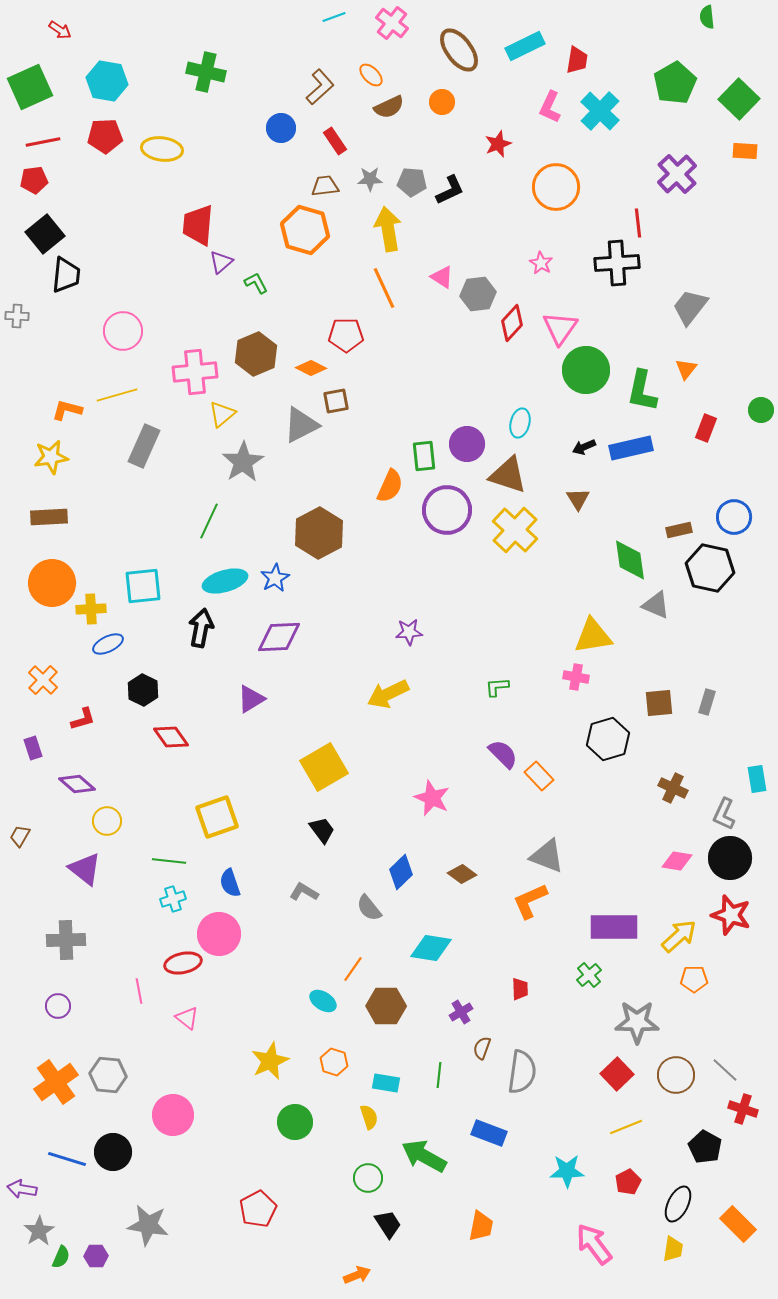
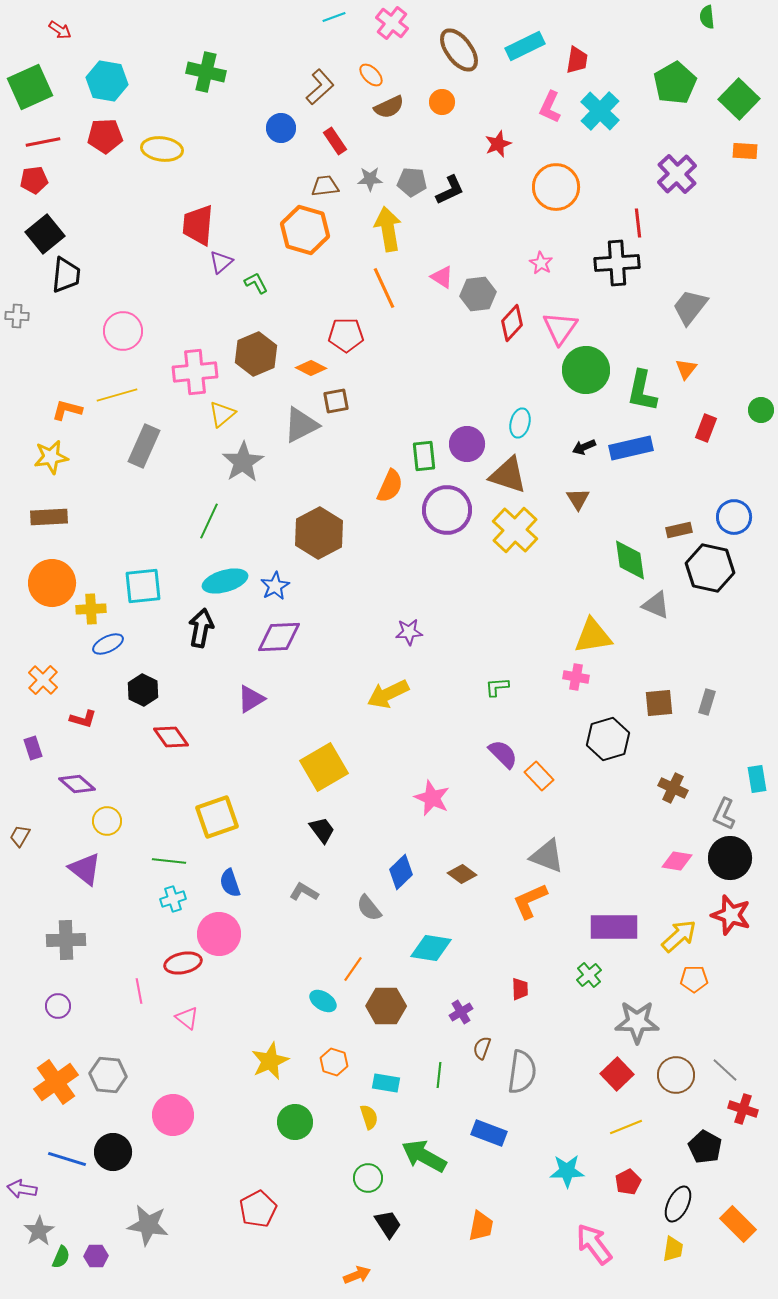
blue star at (275, 578): moved 8 px down
red L-shape at (83, 719): rotated 32 degrees clockwise
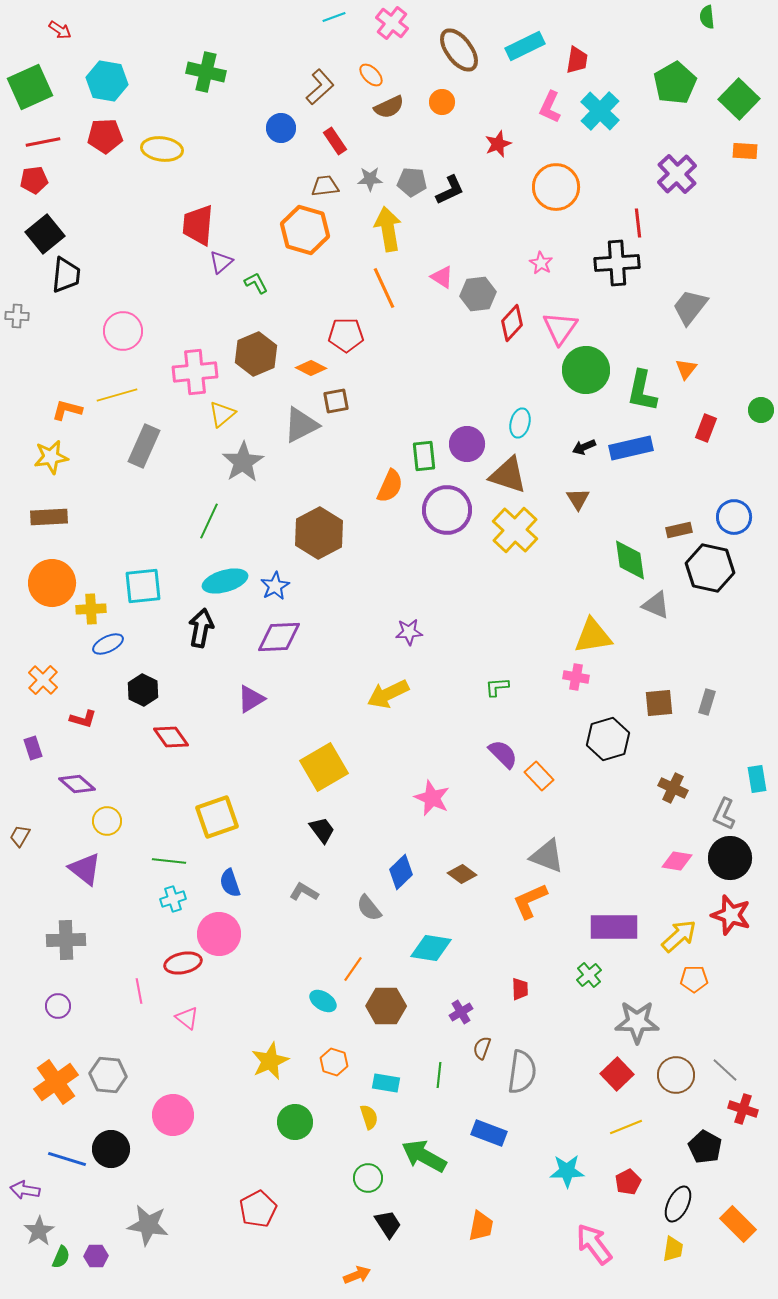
black circle at (113, 1152): moved 2 px left, 3 px up
purple arrow at (22, 1189): moved 3 px right, 1 px down
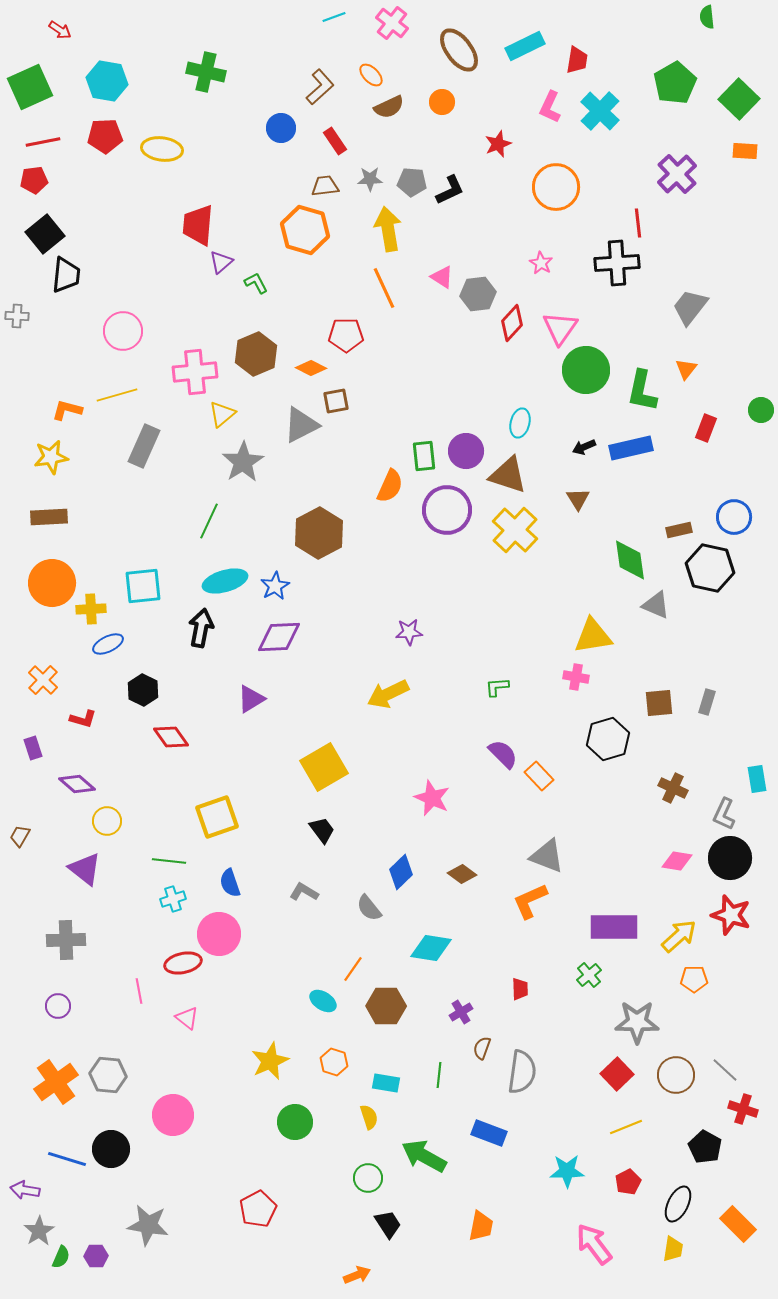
purple circle at (467, 444): moved 1 px left, 7 px down
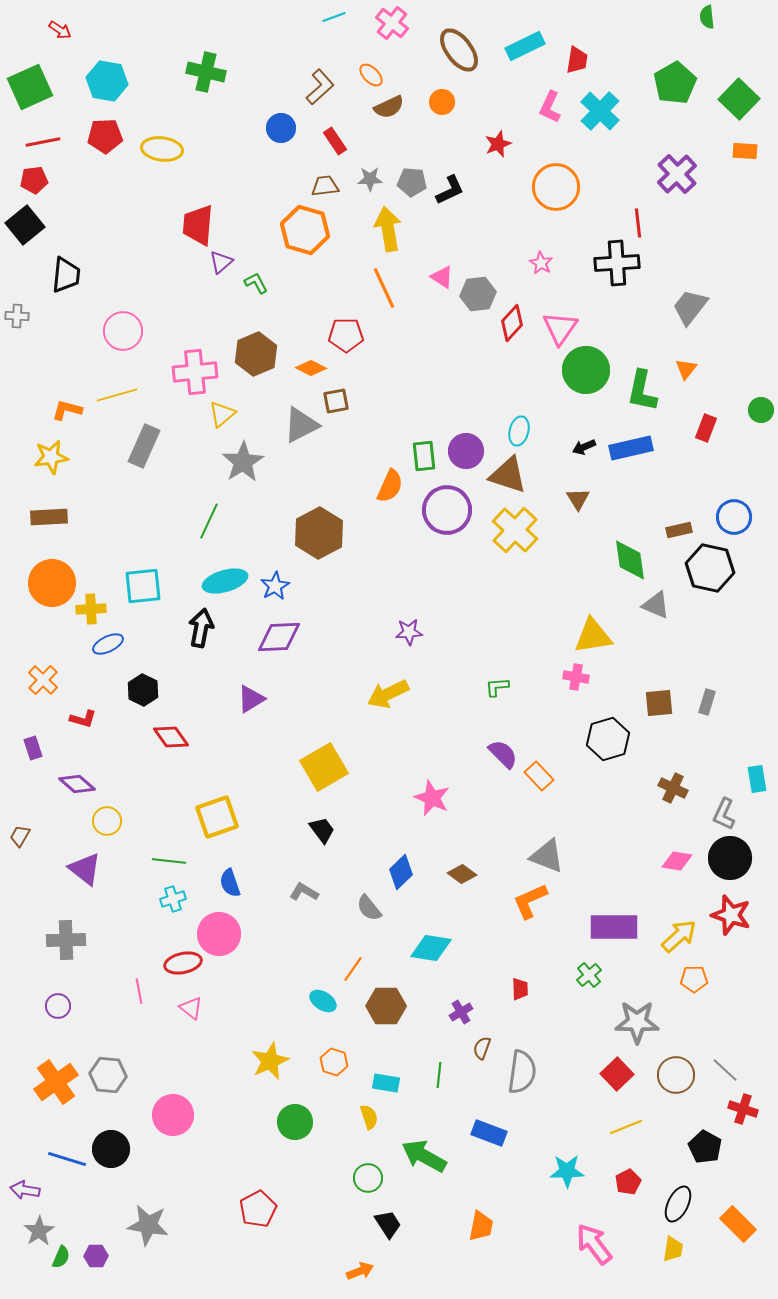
black square at (45, 234): moved 20 px left, 9 px up
cyan ellipse at (520, 423): moved 1 px left, 8 px down
pink triangle at (187, 1018): moved 4 px right, 10 px up
orange arrow at (357, 1275): moved 3 px right, 4 px up
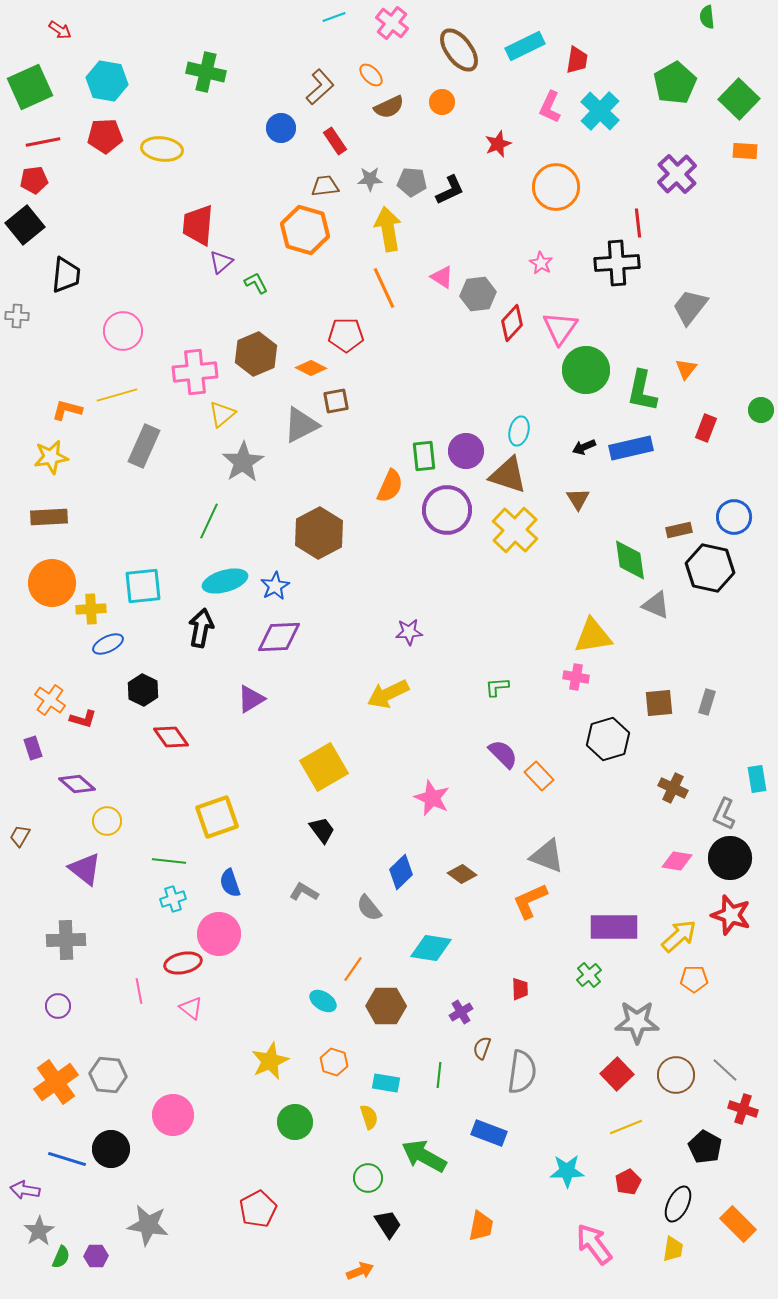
orange cross at (43, 680): moved 7 px right, 20 px down; rotated 8 degrees counterclockwise
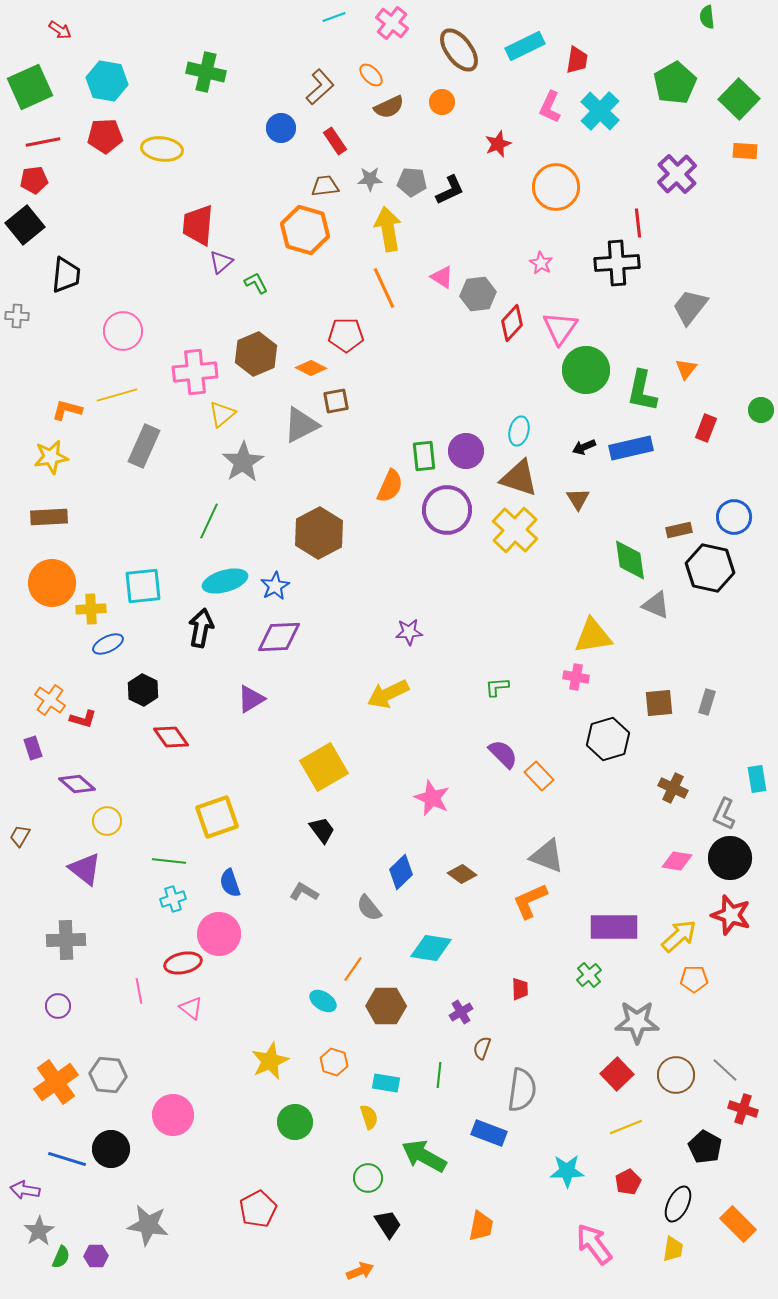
brown triangle at (508, 475): moved 11 px right, 3 px down
gray semicircle at (522, 1072): moved 18 px down
